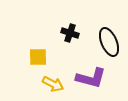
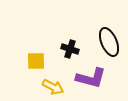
black cross: moved 16 px down
yellow square: moved 2 px left, 4 px down
yellow arrow: moved 3 px down
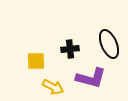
black ellipse: moved 2 px down
black cross: rotated 24 degrees counterclockwise
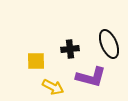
purple L-shape: moved 1 px up
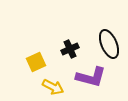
black cross: rotated 18 degrees counterclockwise
yellow square: moved 1 px down; rotated 24 degrees counterclockwise
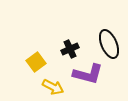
yellow square: rotated 12 degrees counterclockwise
purple L-shape: moved 3 px left, 3 px up
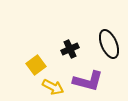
yellow square: moved 3 px down
purple L-shape: moved 7 px down
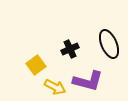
yellow arrow: moved 2 px right
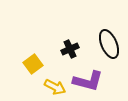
yellow square: moved 3 px left, 1 px up
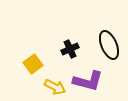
black ellipse: moved 1 px down
